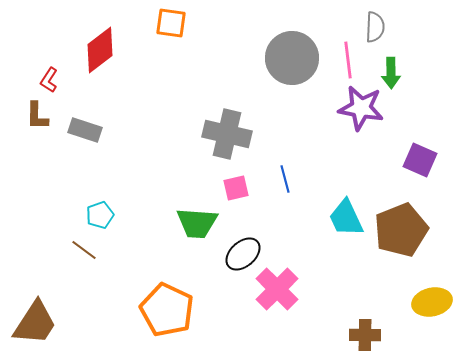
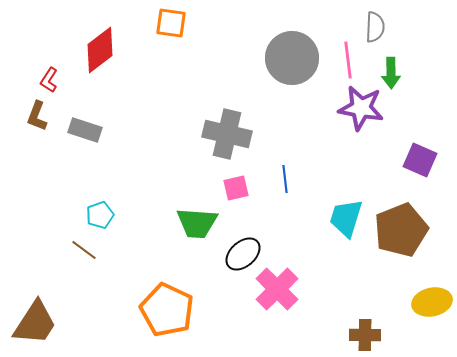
brown L-shape: rotated 20 degrees clockwise
blue line: rotated 8 degrees clockwise
cyan trapezoid: rotated 42 degrees clockwise
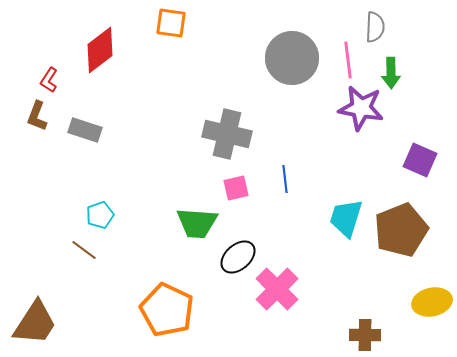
black ellipse: moved 5 px left, 3 px down
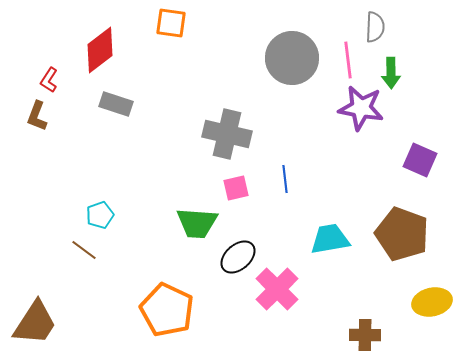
gray rectangle: moved 31 px right, 26 px up
cyan trapezoid: moved 16 px left, 21 px down; rotated 63 degrees clockwise
brown pentagon: moved 1 px right, 4 px down; rotated 30 degrees counterclockwise
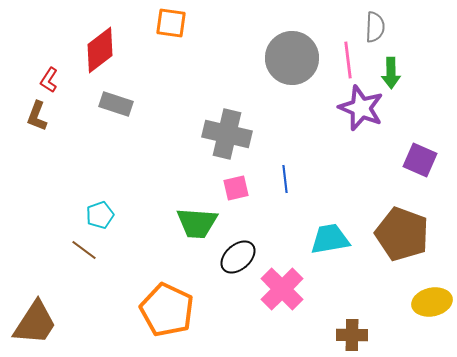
purple star: rotated 12 degrees clockwise
pink cross: moved 5 px right
brown cross: moved 13 px left
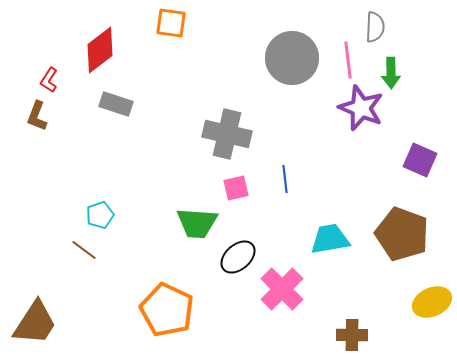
yellow ellipse: rotated 12 degrees counterclockwise
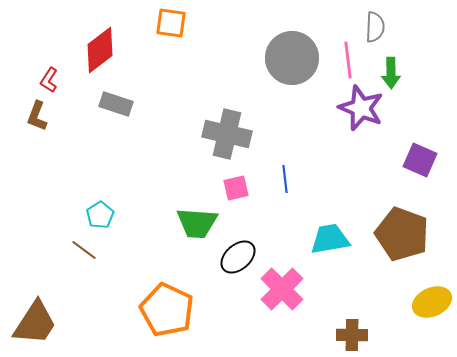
cyan pentagon: rotated 12 degrees counterclockwise
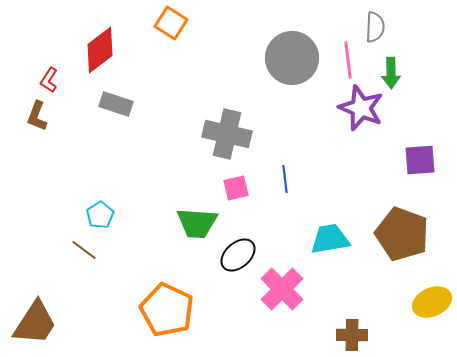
orange square: rotated 24 degrees clockwise
purple square: rotated 28 degrees counterclockwise
black ellipse: moved 2 px up
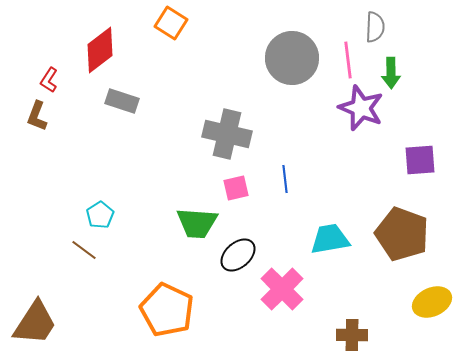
gray rectangle: moved 6 px right, 3 px up
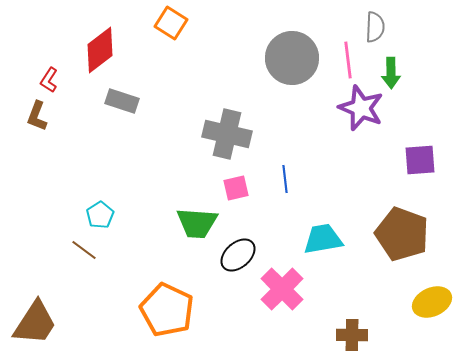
cyan trapezoid: moved 7 px left
